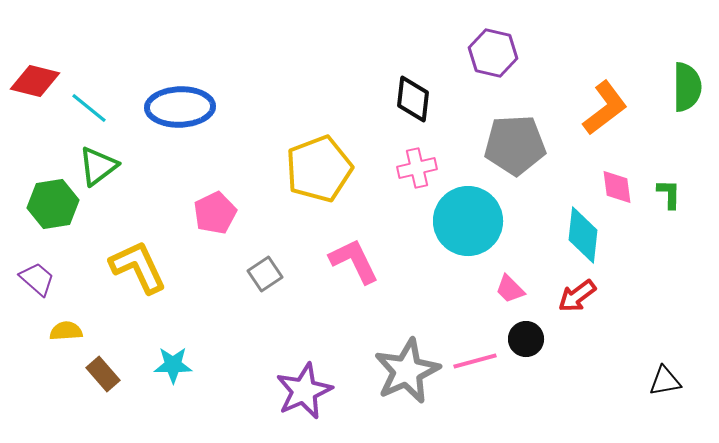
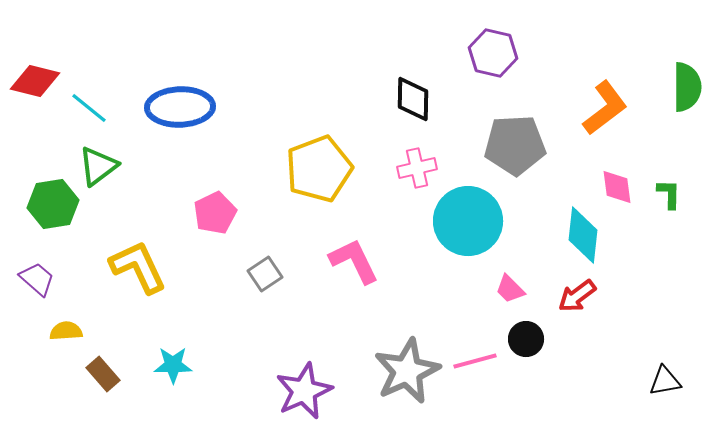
black diamond: rotated 6 degrees counterclockwise
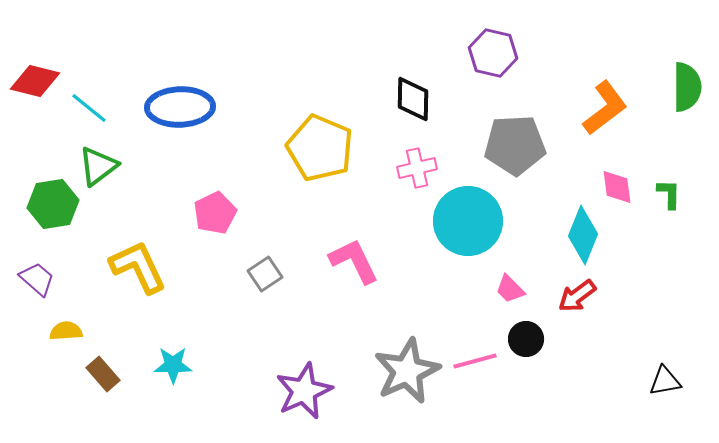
yellow pentagon: moved 1 px right, 21 px up; rotated 28 degrees counterclockwise
cyan diamond: rotated 16 degrees clockwise
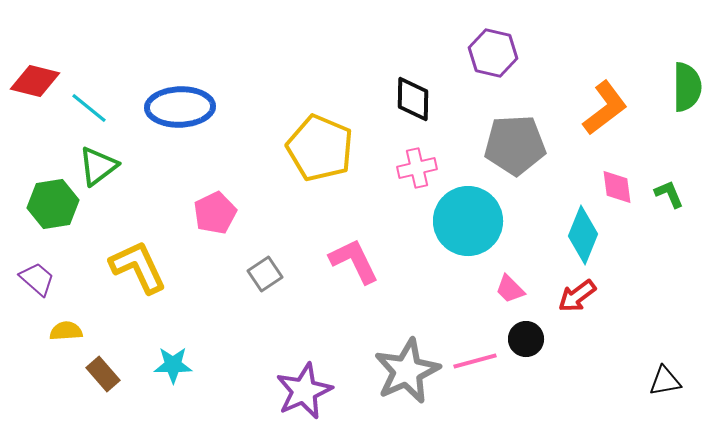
green L-shape: rotated 24 degrees counterclockwise
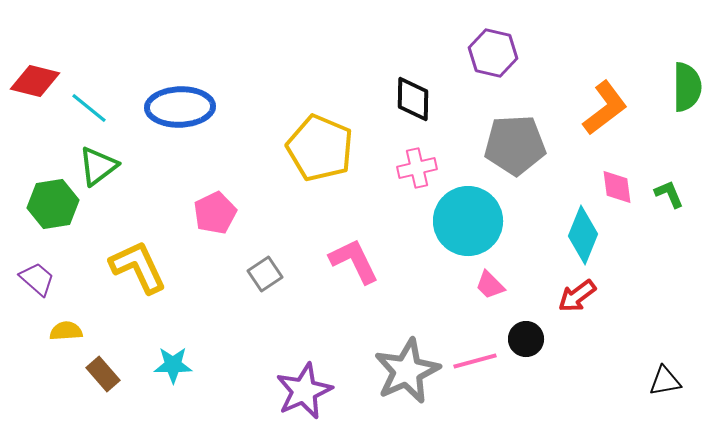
pink trapezoid: moved 20 px left, 4 px up
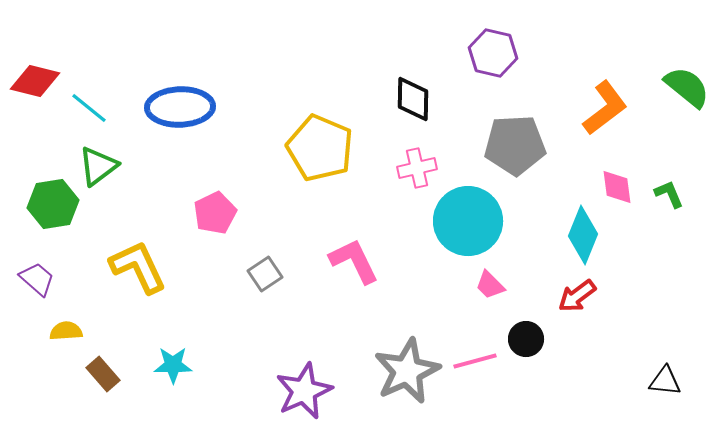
green semicircle: rotated 51 degrees counterclockwise
black triangle: rotated 16 degrees clockwise
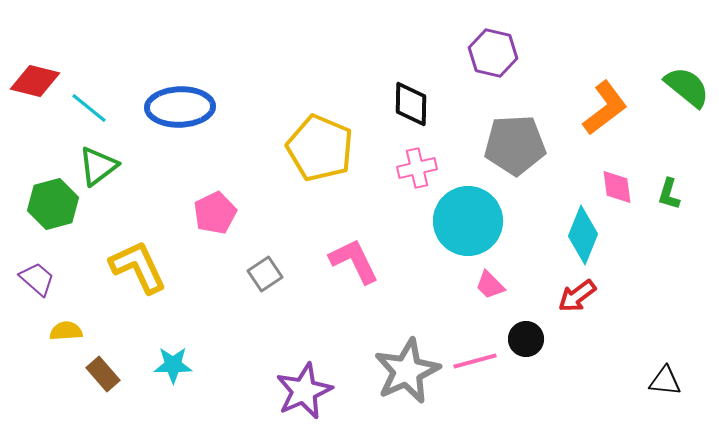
black diamond: moved 2 px left, 5 px down
green L-shape: rotated 140 degrees counterclockwise
green hexagon: rotated 6 degrees counterclockwise
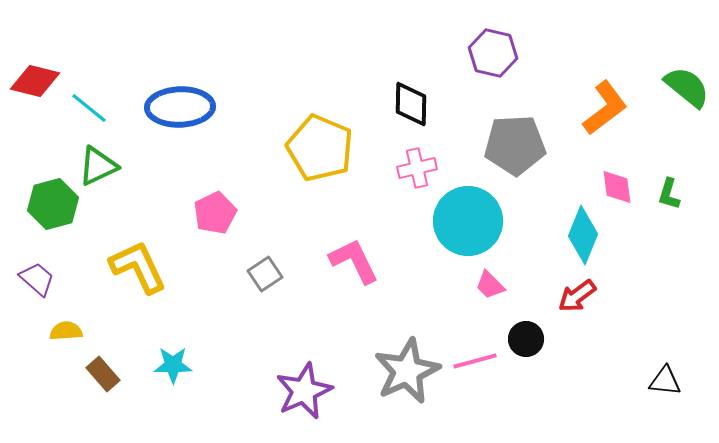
green triangle: rotated 12 degrees clockwise
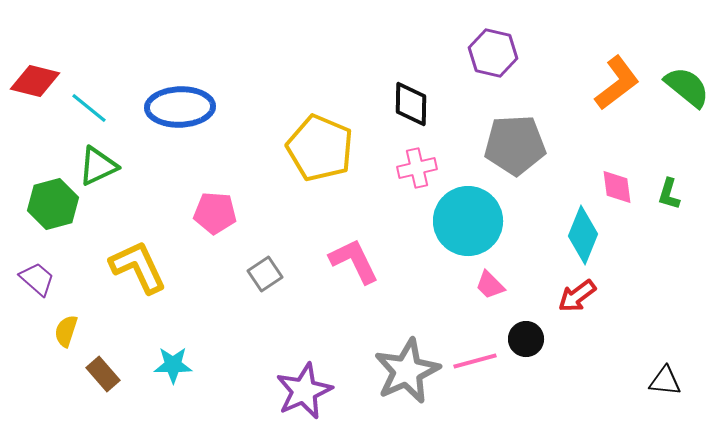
orange L-shape: moved 12 px right, 25 px up
pink pentagon: rotated 30 degrees clockwise
yellow semicircle: rotated 68 degrees counterclockwise
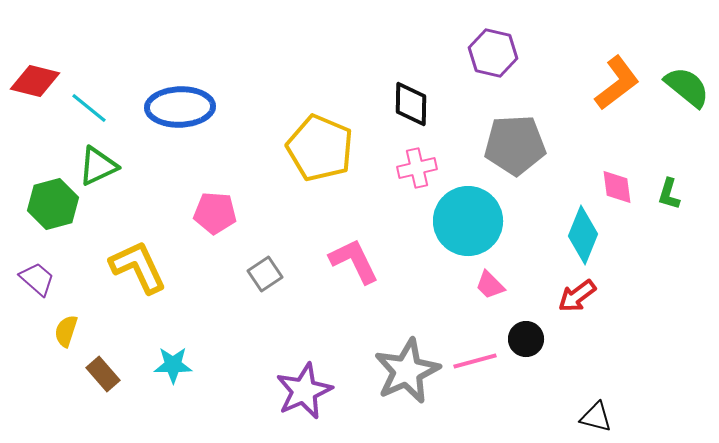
black triangle: moved 69 px left, 36 px down; rotated 8 degrees clockwise
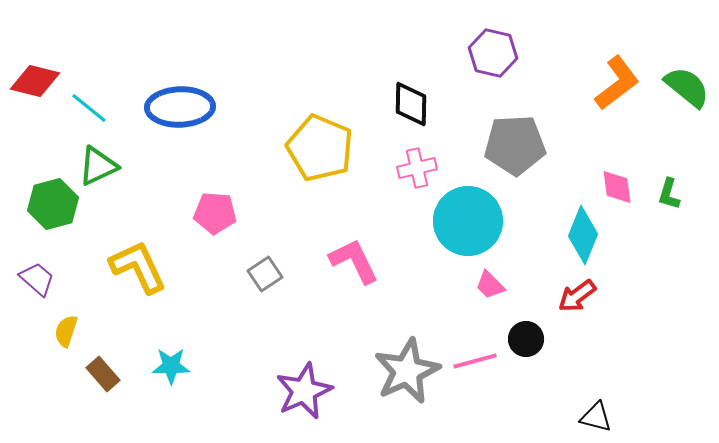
cyan star: moved 2 px left, 1 px down
